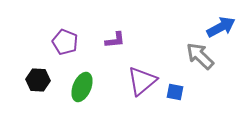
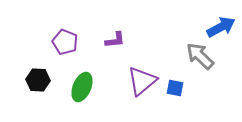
blue square: moved 4 px up
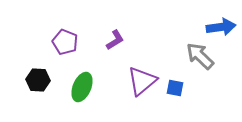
blue arrow: rotated 20 degrees clockwise
purple L-shape: rotated 25 degrees counterclockwise
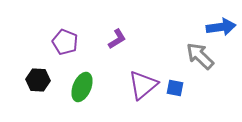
purple L-shape: moved 2 px right, 1 px up
purple triangle: moved 1 px right, 4 px down
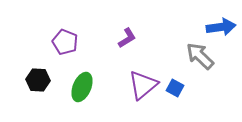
purple L-shape: moved 10 px right, 1 px up
blue square: rotated 18 degrees clockwise
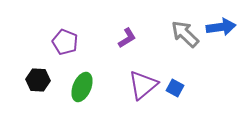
gray arrow: moved 15 px left, 22 px up
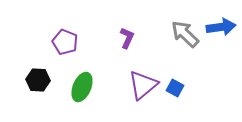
purple L-shape: rotated 35 degrees counterclockwise
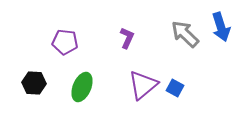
blue arrow: rotated 80 degrees clockwise
purple pentagon: rotated 15 degrees counterclockwise
black hexagon: moved 4 px left, 3 px down
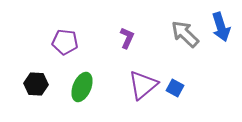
black hexagon: moved 2 px right, 1 px down
